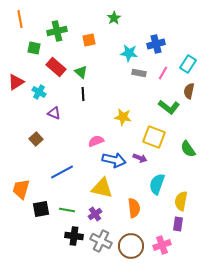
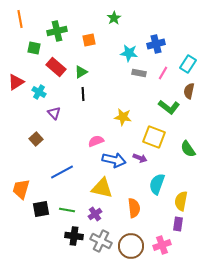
green triangle: rotated 48 degrees clockwise
purple triangle: rotated 24 degrees clockwise
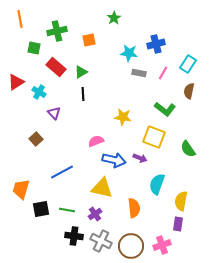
green L-shape: moved 4 px left, 2 px down
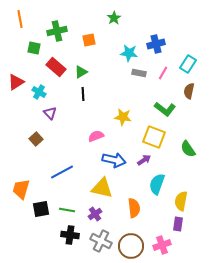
purple triangle: moved 4 px left
pink semicircle: moved 5 px up
purple arrow: moved 4 px right, 2 px down; rotated 56 degrees counterclockwise
black cross: moved 4 px left, 1 px up
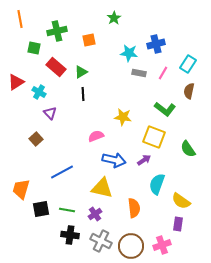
yellow semicircle: rotated 66 degrees counterclockwise
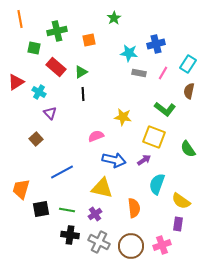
gray cross: moved 2 px left, 1 px down
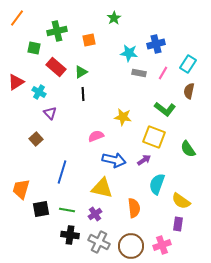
orange line: moved 3 px left, 1 px up; rotated 48 degrees clockwise
blue line: rotated 45 degrees counterclockwise
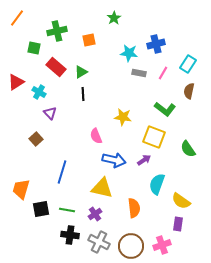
pink semicircle: rotated 91 degrees counterclockwise
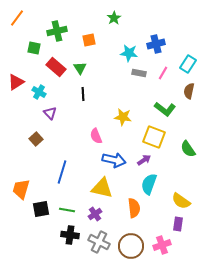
green triangle: moved 1 px left, 4 px up; rotated 32 degrees counterclockwise
cyan semicircle: moved 8 px left
